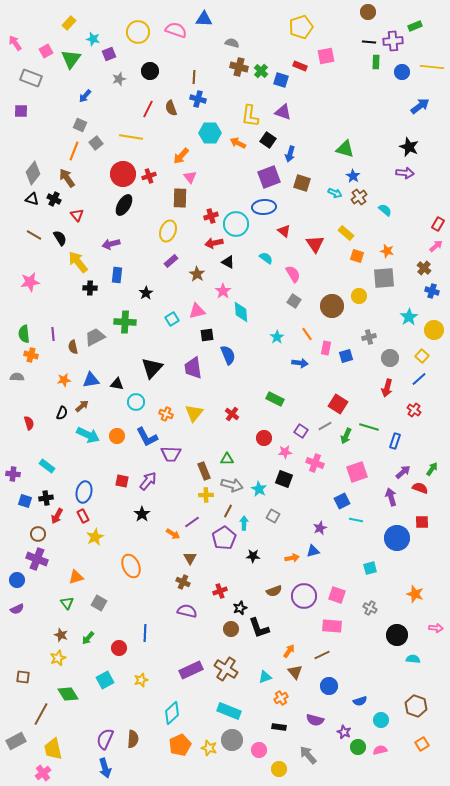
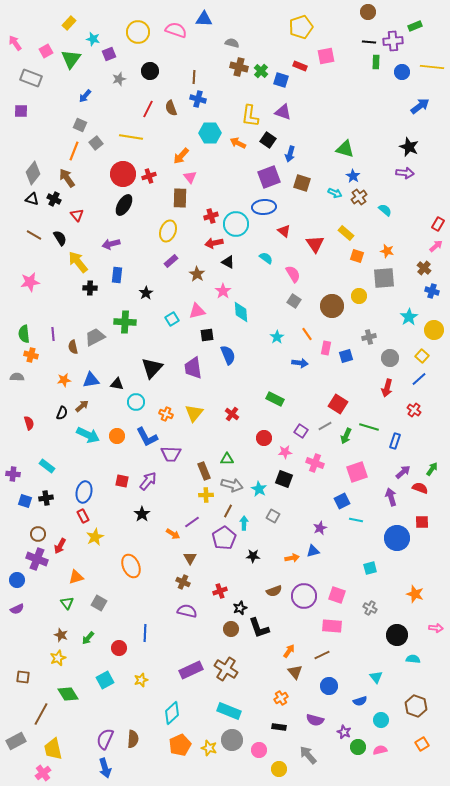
red arrow at (57, 516): moved 3 px right, 30 px down
cyan triangle at (265, 677): moved 111 px right; rotated 48 degrees counterclockwise
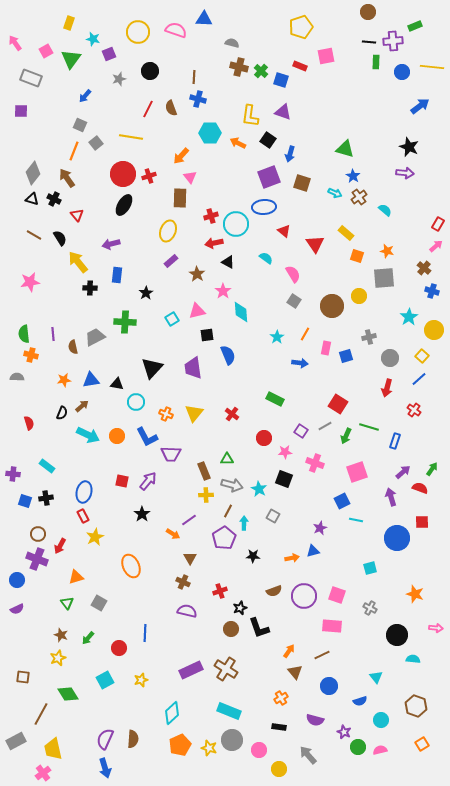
yellow rectangle at (69, 23): rotated 24 degrees counterclockwise
orange line at (307, 334): moved 2 px left; rotated 64 degrees clockwise
purple line at (192, 522): moved 3 px left, 2 px up
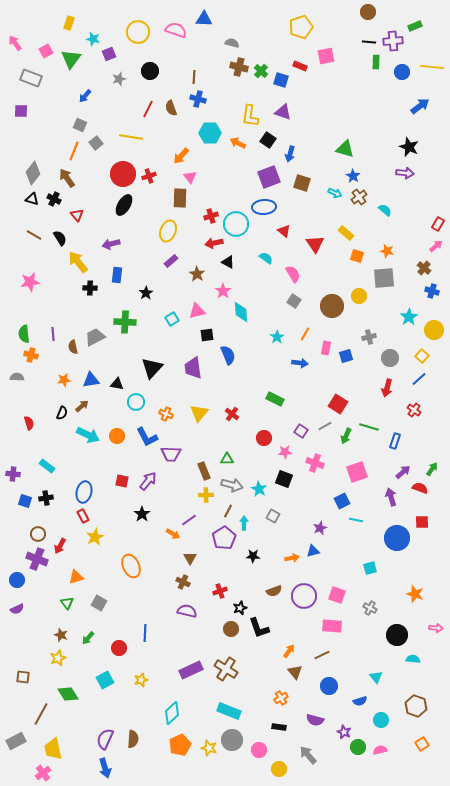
yellow triangle at (194, 413): moved 5 px right
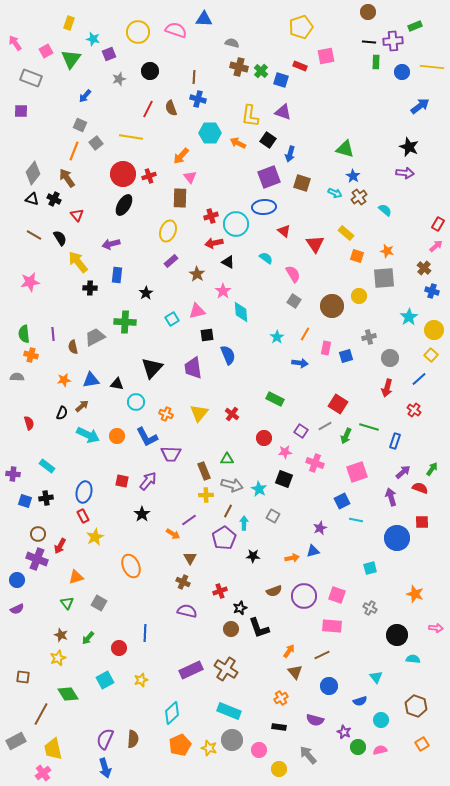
yellow square at (422, 356): moved 9 px right, 1 px up
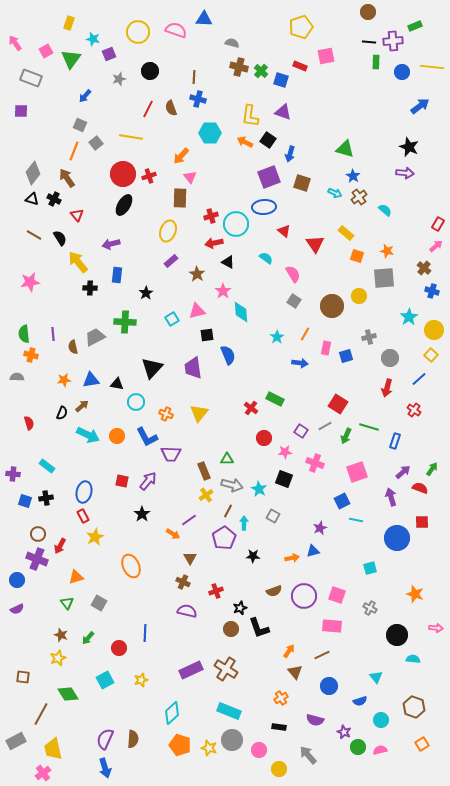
orange arrow at (238, 143): moved 7 px right, 1 px up
red cross at (232, 414): moved 19 px right, 6 px up
yellow cross at (206, 495): rotated 32 degrees counterclockwise
red cross at (220, 591): moved 4 px left
brown hexagon at (416, 706): moved 2 px left, 1 px down
orange pentagon at (180, 745): rotated 30 degrees counterclockwise
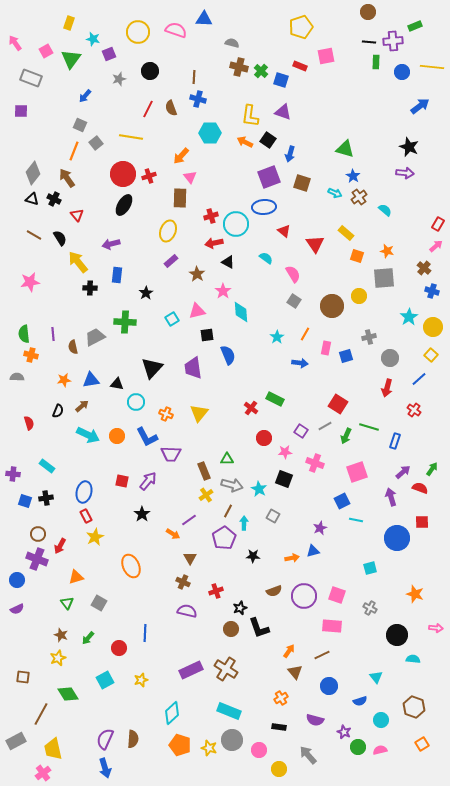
yellow circle at (434, 330): moved 1 px left, 3 px up
black semicircle at (62, 413): moved 4 px left, 2 px up
red rectangle at (83, 516): moved 3 px right
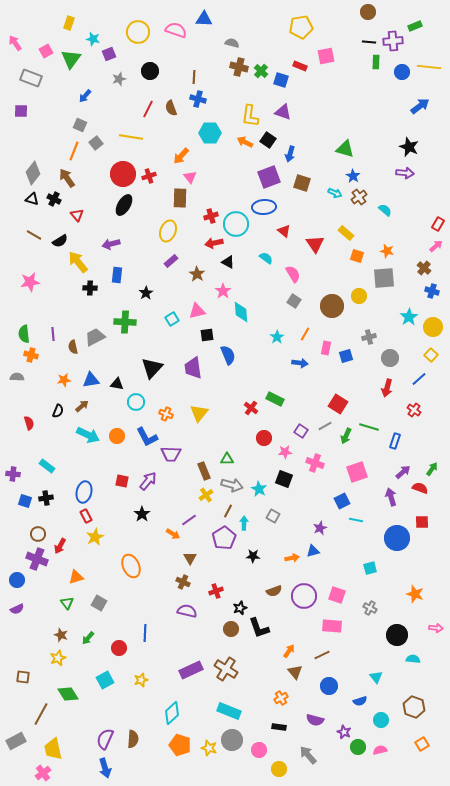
yellow pentagon at (301, 27): rotated 10 degrees clockwise
yellow line at (432, 67): moved 3 px left
black semicircle at (60, 238): moved 3 px down; rotated 91 degrees clockwise
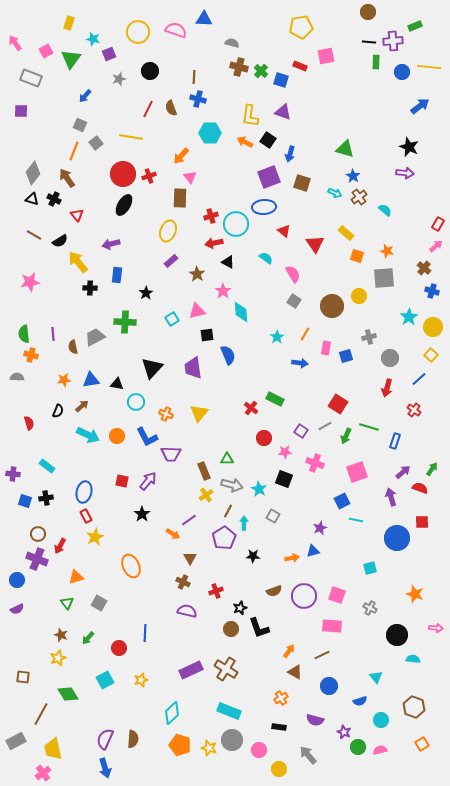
brown triangle at (295, 672): rotated 21 degrees counterclockwise
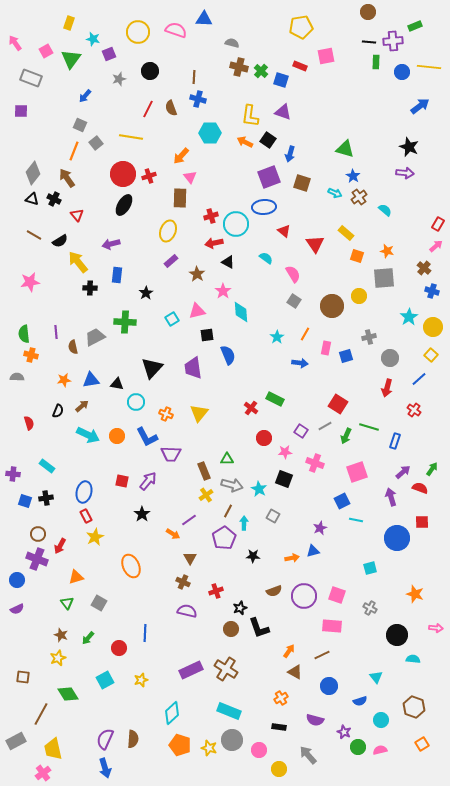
purple line at (53, 334): moved 3 px right, 2 px up
